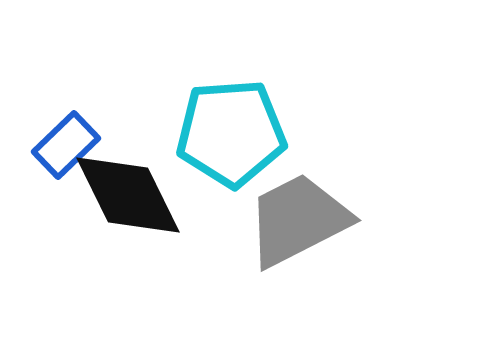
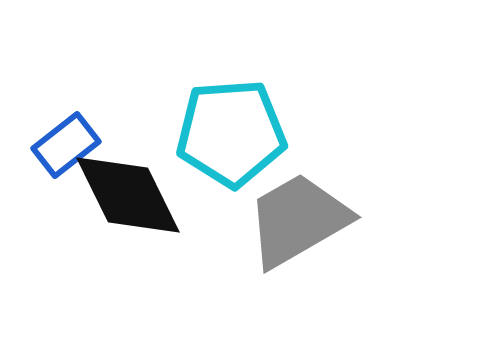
blue rectangle: rotated 6 degrees clockwise
gray trapezoid: rotated 3 degrees counterclockwise
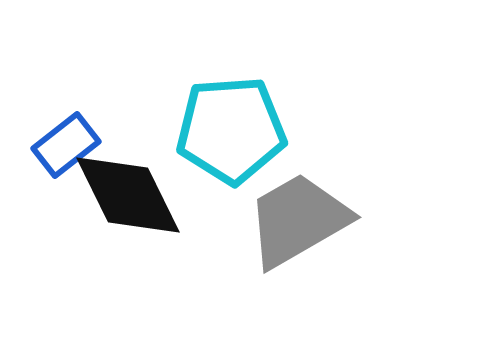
cyan pentagon: moved 3 px up
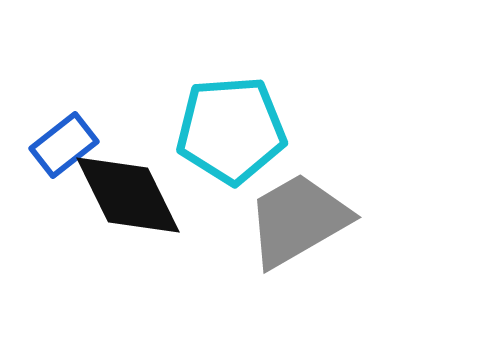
blue rectangle: moved 2 px left
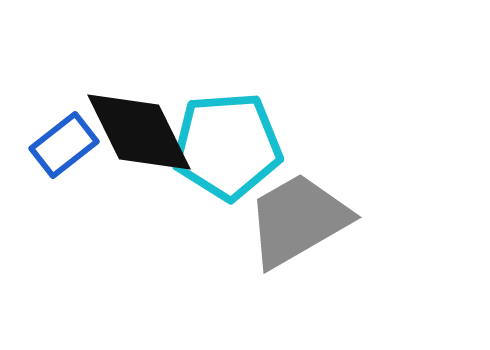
cyan pentagon: moved 4 px left, 16 px down
black diamond: moved 11 px right, 63 px up
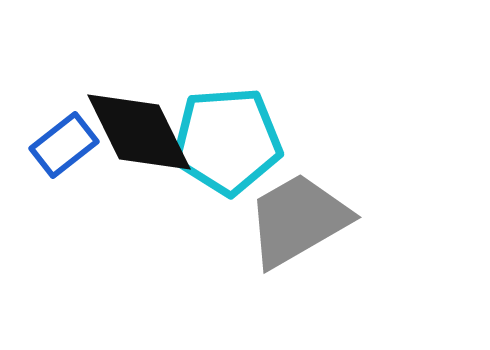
cyan pentagon: moved 5 px up
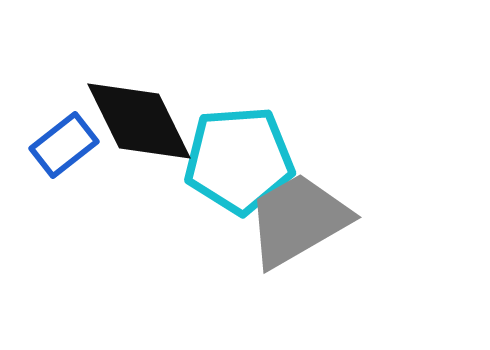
black diamond: moved 11 px up
cyan pentagon: moved 12 px right, 19 px down
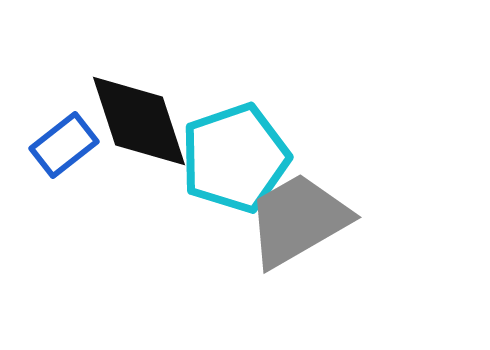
black diamond: rotated 8 degrees clockwise
cyan pentagon: moved 4 px left, 2 px up; rotated 15 degrees counterclockwise
